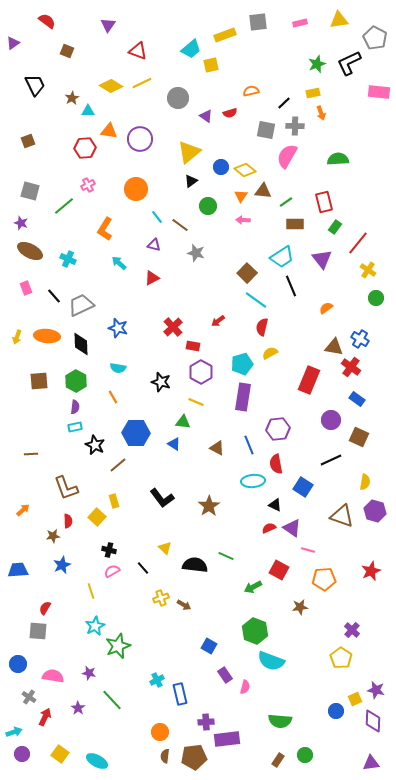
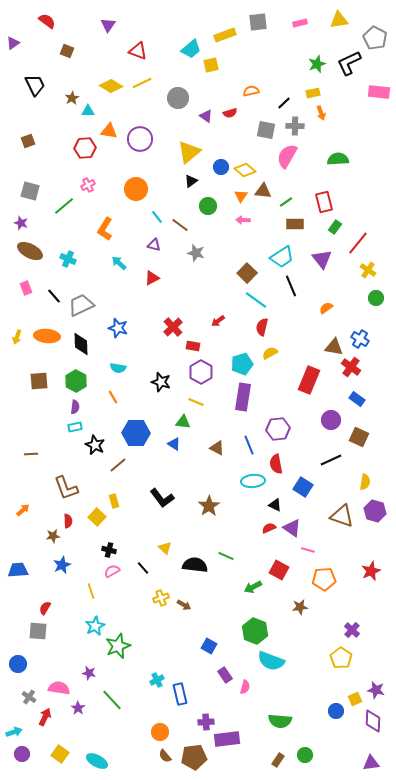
pink semicircle at (53, 676): moved 6 px right, 12 px down
brown semicircle at (165, 756): rotated 48 degrees counterclockwise
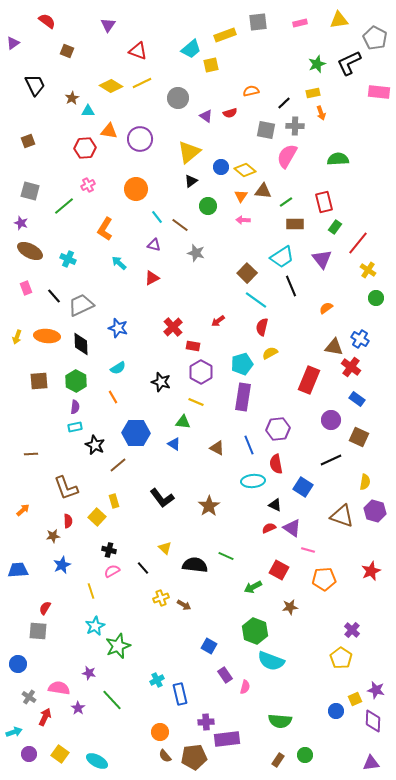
cyan semicircle at (118, 368): rotated 42 degrees counterclockwise
brown star at (300, 607): moved 10 px left
purple circle at (22, 754): moved 7 px right
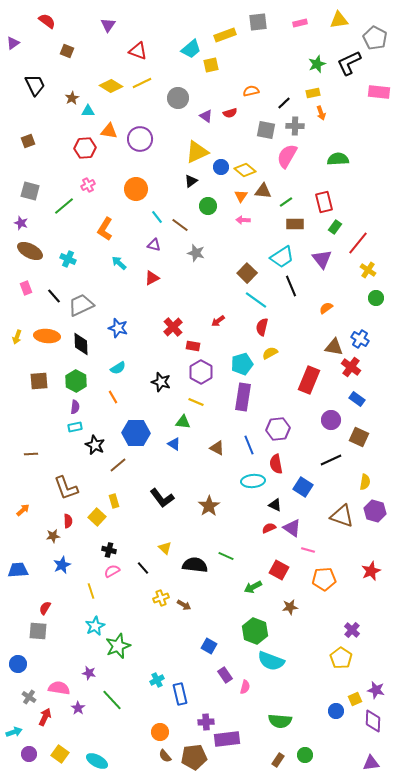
yellow triangle at (189, 152): moved 8 px right; rotated 15 degrees clockwise
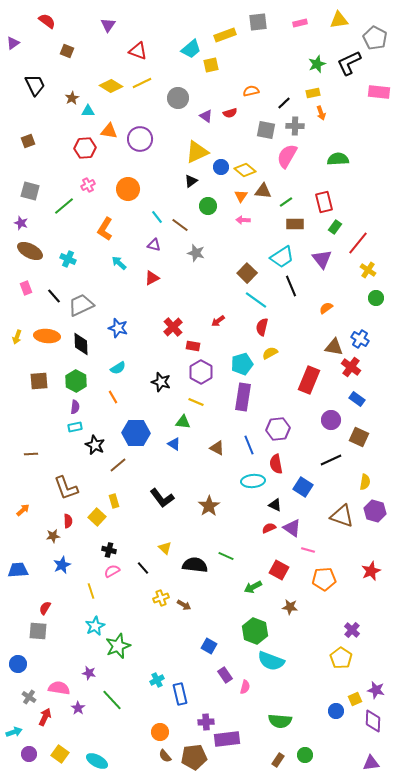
orange circle at (136, 189): moved 8 px left
brown star at (290, 607): rotated 14 degrees clockwise
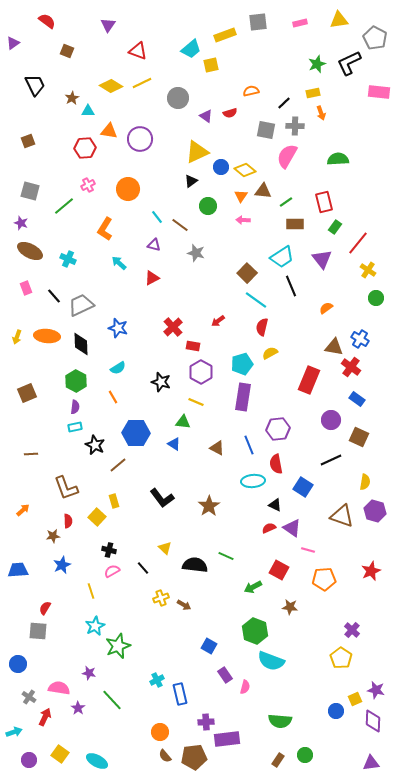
brown square at (39, 381): moved 12 px left, 12 px down; rotated 18 degrees counterclockwise
purple circle at (29, 754): moved 6 px down
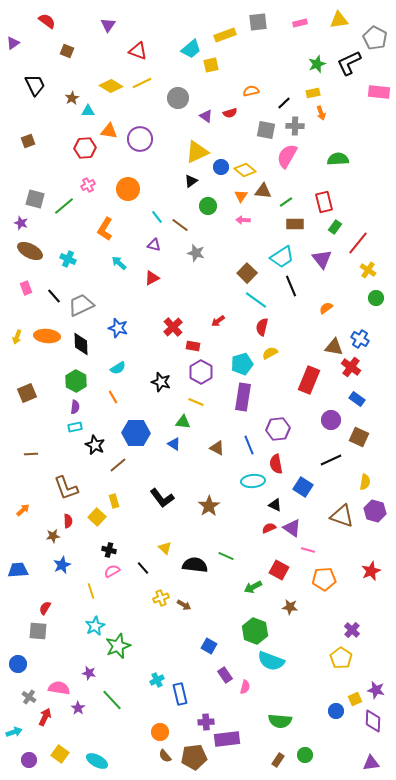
gray square at (30, 191): moved 5 px right, 8 px down
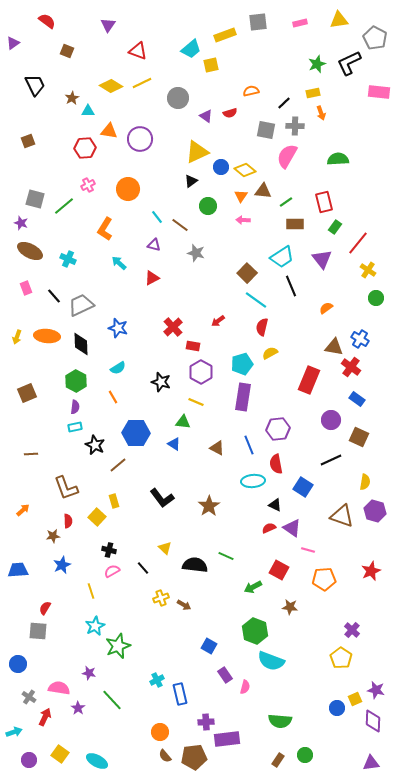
blue circle at (336, 711): moved 1 px right, 3 px up
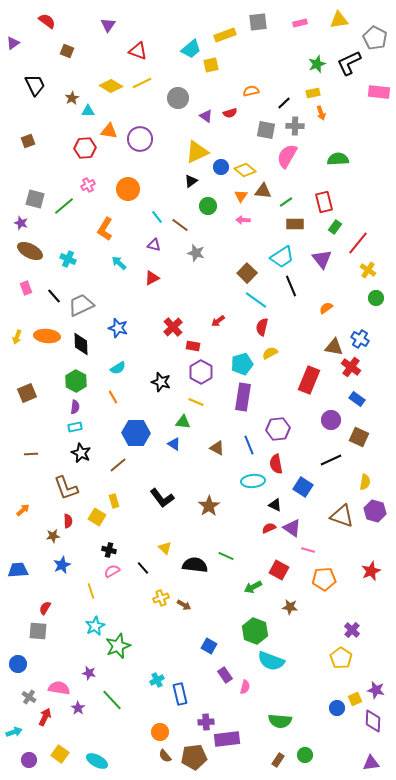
black star at (95, 445): moved 14 px left, 8 px down
yellow square at (97, 517): rotated 12 degrees counterclockwise
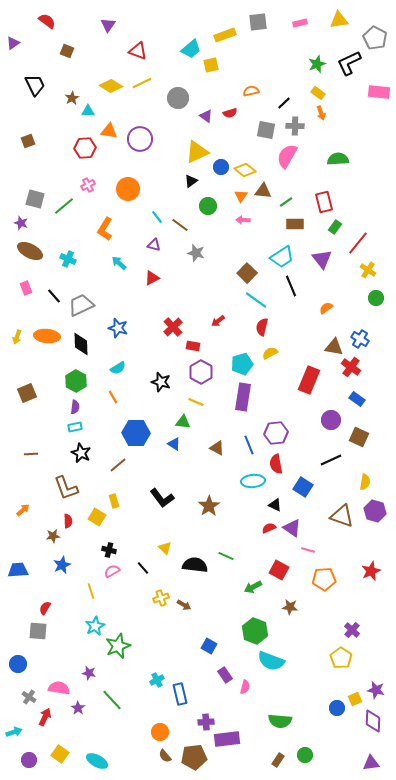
yellow rectangle at (313, 93): moved 5 px right; rotated 48 degrees clockwise
purple hexagon at (278, 429): moved 2 px left, 4 px down
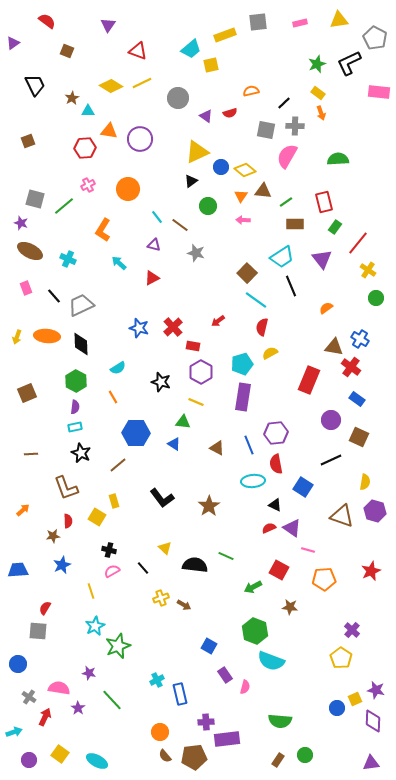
orange L-shape at (105, 229): moved 2 px left, 1 px down
blue star at (118, 328): moved 21 px right
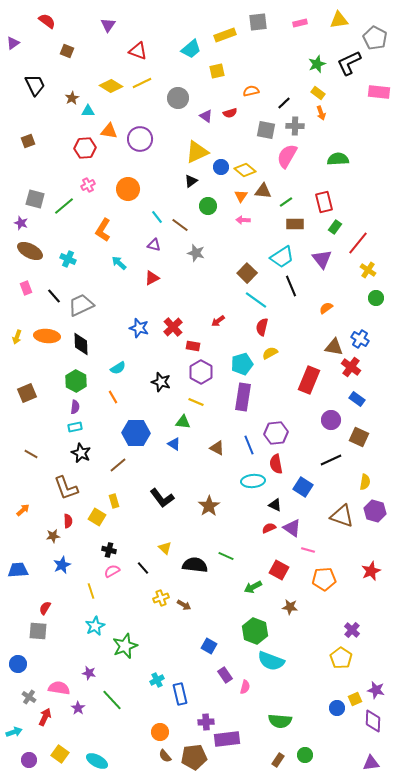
yellow square at (211, 65): moved 6 px right, 6 px down
brown line at (31, 454): rotated 32 degrees clockwise
green star at (118, 646): moved 7 px right
